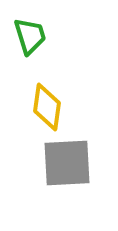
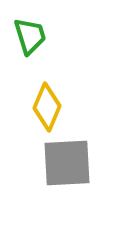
yellow diamond: rotated 15 degrees clockwise
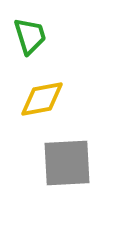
yellow diamond: moved 5 px left, 8 px up; rotated 57 degrees clockwise
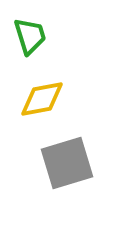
gray square: rotated 14 degrees counterclockwise
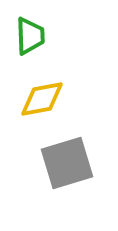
green trapezoid: rotated 15 degrees clockwise
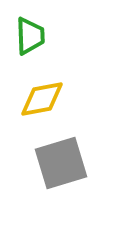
gray square: moved 6 px left
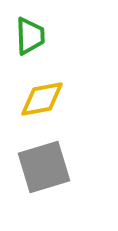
gray square: moved 17 px left, 4 px down
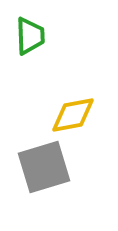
yellow diamond: moved 31 px right, 16 px down
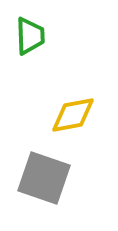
gray square: moved 11 px down; rotated 36 degrees clockwise
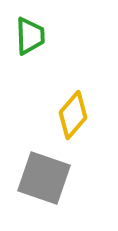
yellow diamond: rotated 39 degrees counterclockwise
